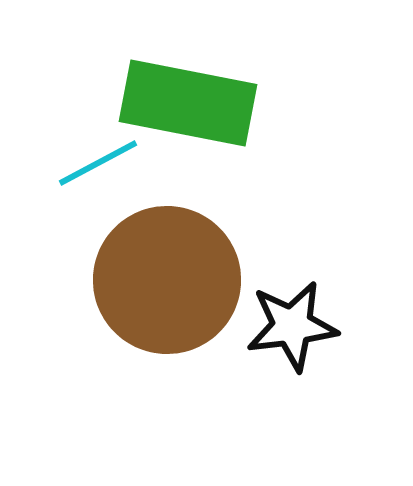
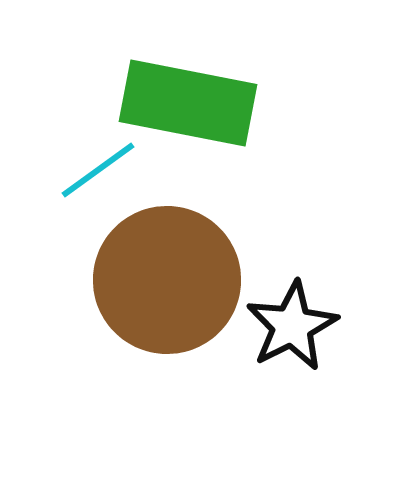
cyan line: moved 7 px down; rotated 8 degrees counterclockwise
black star: rotated 20 degrees counterclockwise
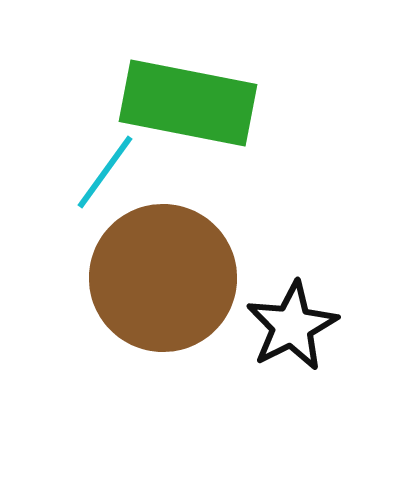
cyan line: moved 7 px right, 2 px down; rotated 18 degrees counterclockwise
brown circle: moved 4 px left, 2 px up
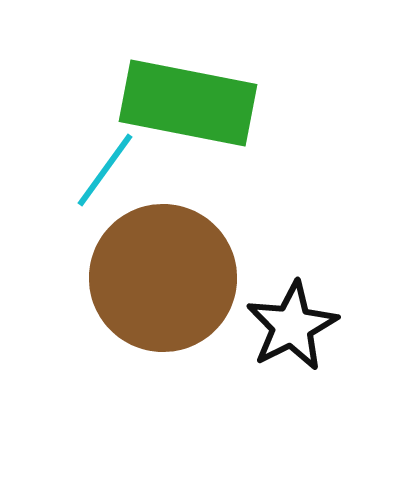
cyan line: moved 2 px up
